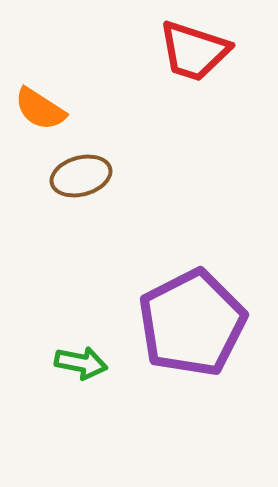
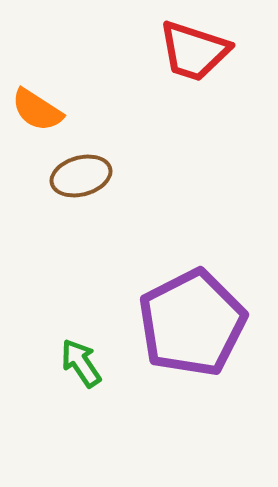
orange semicircle: moved 3 px left, 1 px down
green arrow: rotated 135 degrees counterclockwise
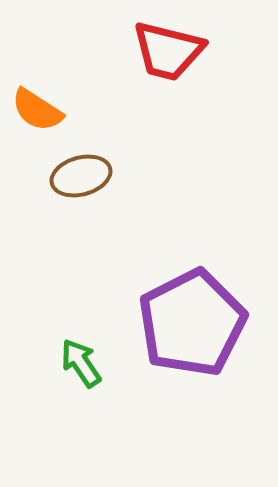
red trapezoid: moved 26 px left; rotated 4 degrees counterclockwise
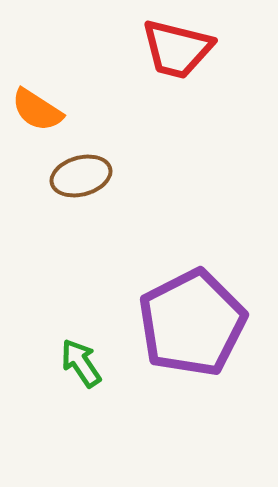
red trapezoid: moved 9 px right, 2 px up
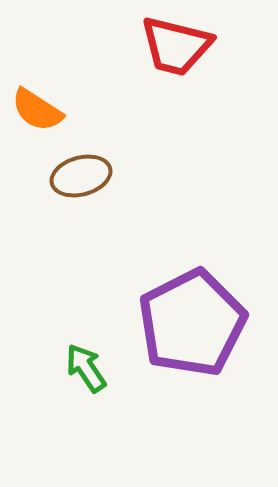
red trapezoid: moved 1 px left, 3 px up
green arrow: moved 5 px right, 5 px down
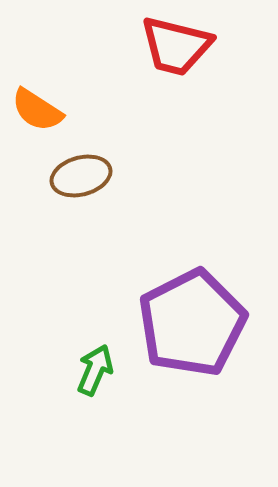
green arrow: moved 9 px right, 2 px down; rotated 57 degrees clockwise
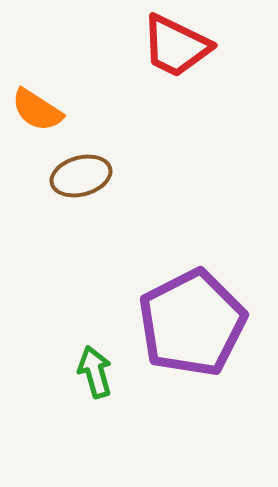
red trapezoid: rotated 12 degrees clockwise
green arrow: moved 2 px down; rotated 39 degrees counterclockwise
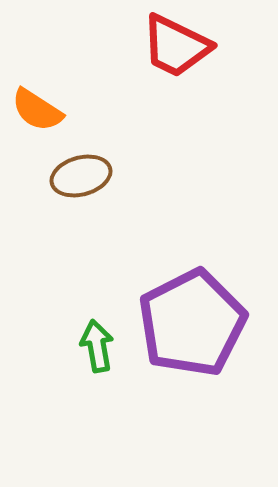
green arrow: moved 2 px right, 26 px up; rotated 6 degrees clockwise
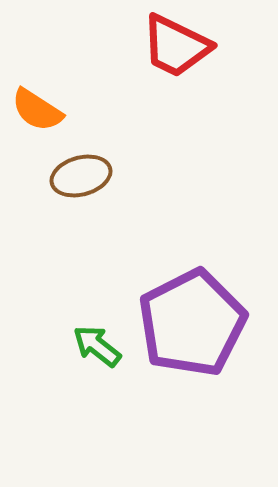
green arrow: rotated 42 degrees counterclockwise
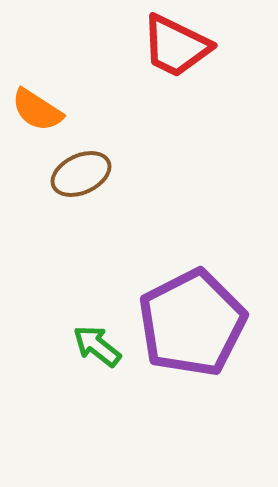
brown ellipse: moved 2 px up; rotated 10 degrees counterclockwise
